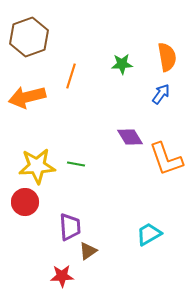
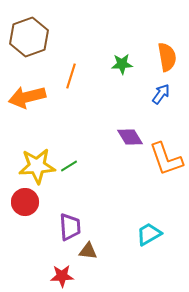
green line: moved 7 px left, 2 px down; rotated 42 degrees counterclockwise
brown triangle: rotated 42 degrees clockwise
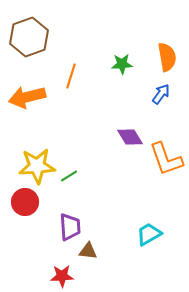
green line: moved 10 px down
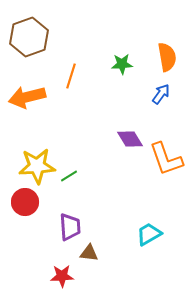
purple diamond: moved 2 px down
brown triangle: moved 1 px right, 2 px down
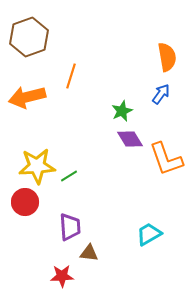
green star: moved 47 px down; rotated 20 degrees counterclockwise
